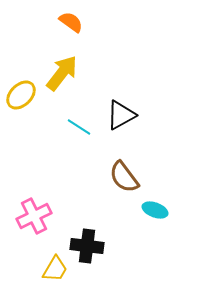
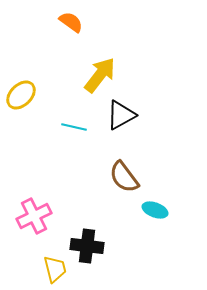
yellow arrow: moved 38 px right, 2 px down
cyan line: moved 5 px left; rotated 20 degrees counterclockwise
yellow trapezoid: rotated 44 degrees counterclockwise
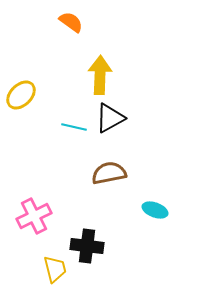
yellow arrow: rotated 36 degrees counterclockwise
black triangle: moved 11 px left, 3 px down
brown semicircle: moved 15 px left, 4 px up; rotated 116 degrees clockwise
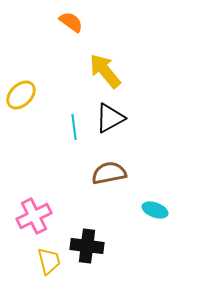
yellow arrow: moved 5 px right, 4 px up; rotated 42 degrees counterclockwise
cyan line: rotated 70 degrees clockwise
yellow trapezoid: moved 6 px left, 8 px up
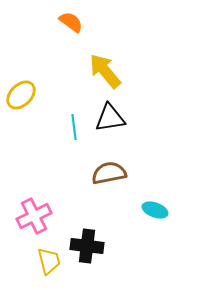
black triangle: rotated 20 degrees clockwise
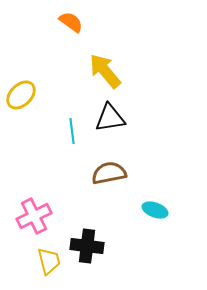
cyan line: moved 2 px left, 4 px down
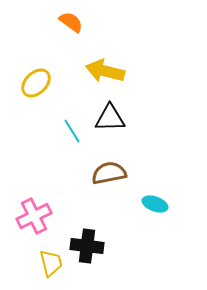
yellow arrow: rotated 36 degrees counterclockwise
yellow ellipse: moved 15 px right, 12 px up
black triangle: rotated 8 degrees clockwise
cyan line: rotated 25 degrees counterclockwise
cyan ellipse: moved 6 px up
yellow trapezoid: moved 2 px right, 2 px down
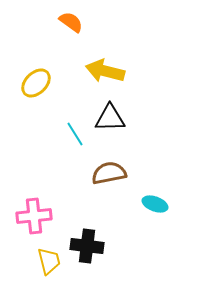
cyan line: moved 3 px right, 3 px down
pink cross: rotated 20 degrees clockwise
yellow trapezoid: moved 2 px left, 2 px up
